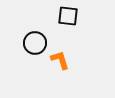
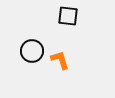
black circle: moved 3 px left, 8 px down
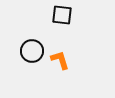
black square: moved 6 px left, 1 px up
